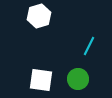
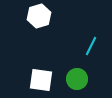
cyan line: moved 2 px right
green circle: moved 1 px left
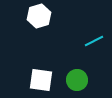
cyan line: moved 3 px right, 5 px up; rotated 36 degrees clockwise
green circle: moved 1 px down
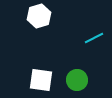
cyan line: moved 3 px up
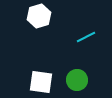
cyan line: moved 8 px left, 1 px up
white square: moved 2 px down
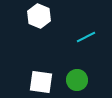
white hexagon: rotated 20 degrees counterclockwise
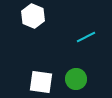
white hexagon: moved 6 px left
green circle: moved 1 px left, 1 px up
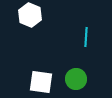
white hexagon: moved 3 px left, 1 px up
cyan line: rotated 60 degrees counterclockwise
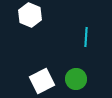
white square: moved 1 px right, 1 px up; rotated 35 degrees counterclockwise
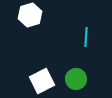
white hexagon: rotated 20 degrees clockwise
